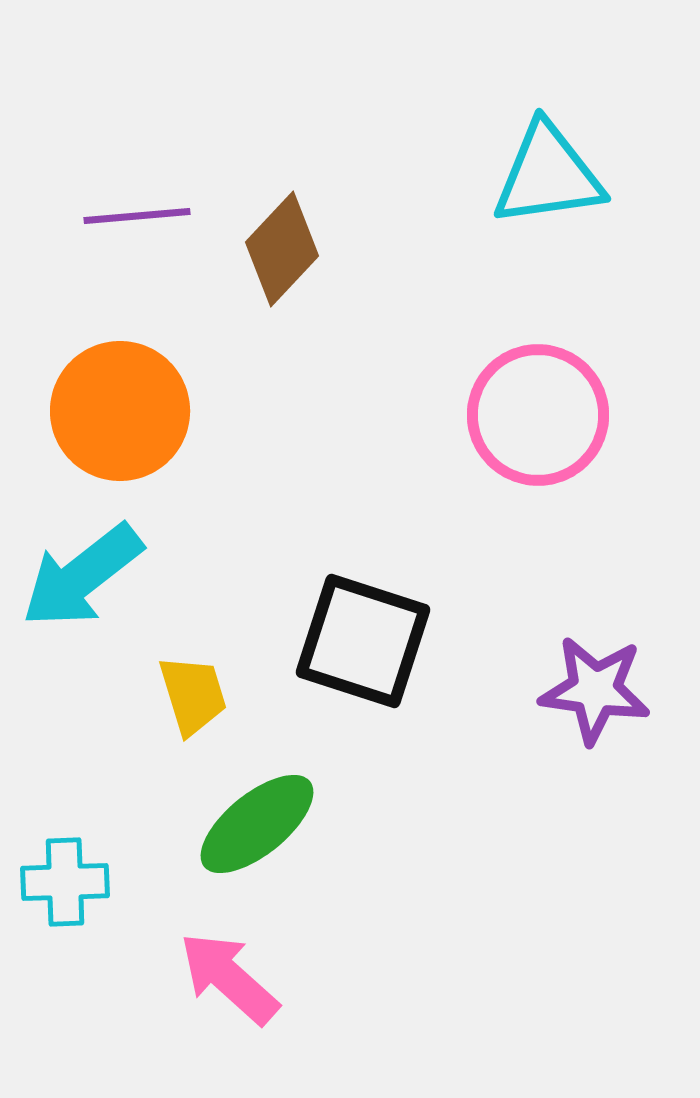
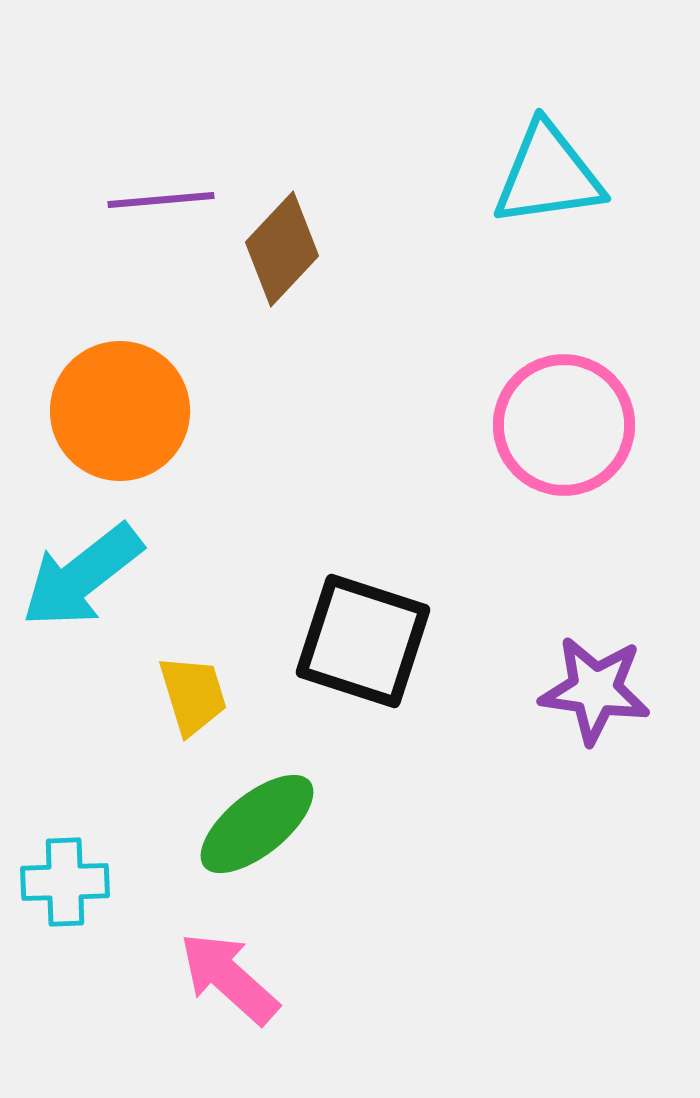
purple line: moved 24 px right, 16 px up
pink circle: moved 26 px right, 10 px down
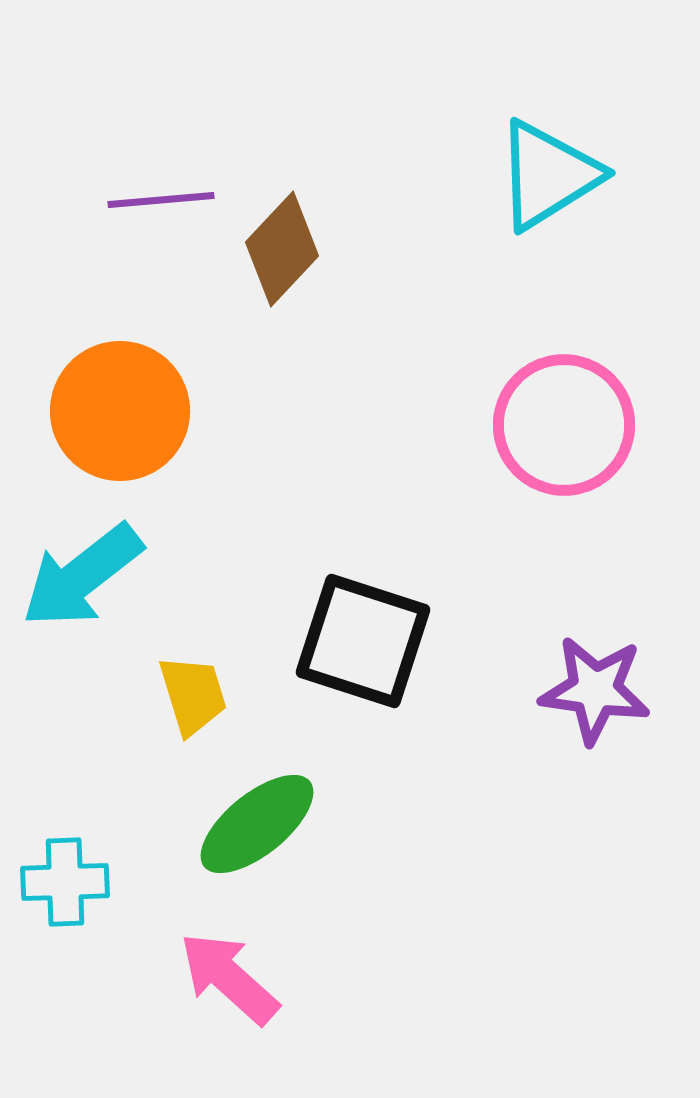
cyan triangle: rotated 24 degrees counterclockwise
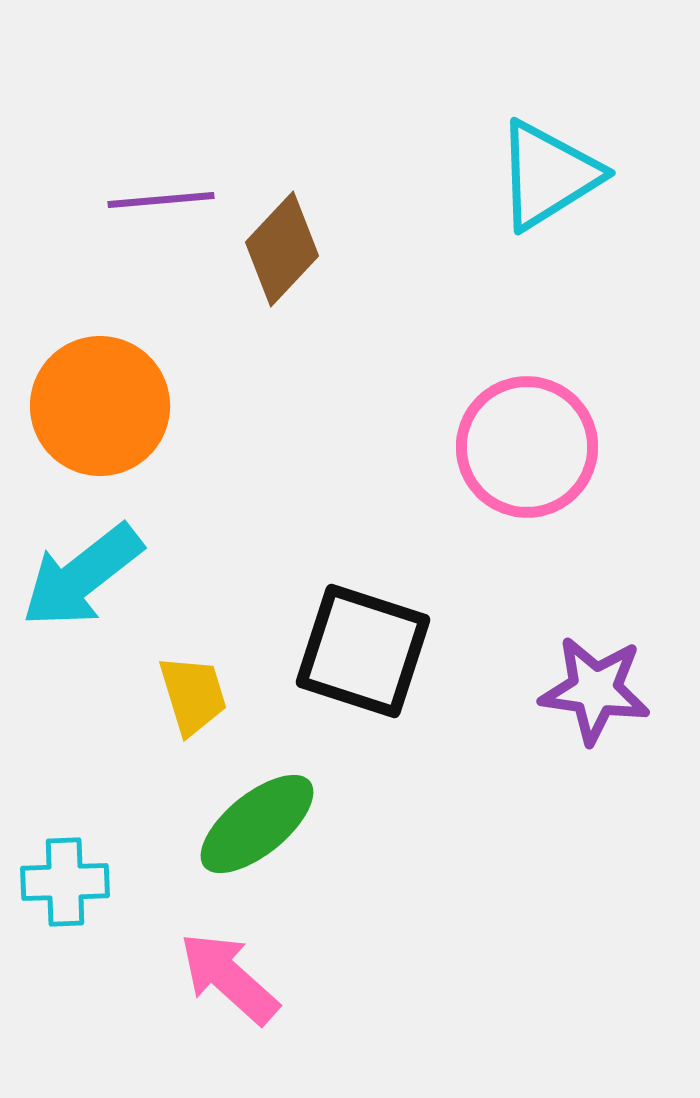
orange circle: moved 20 px left, 5 px up
pink circle: moved 37 px left, 22 px down
black square: moved 10 px down
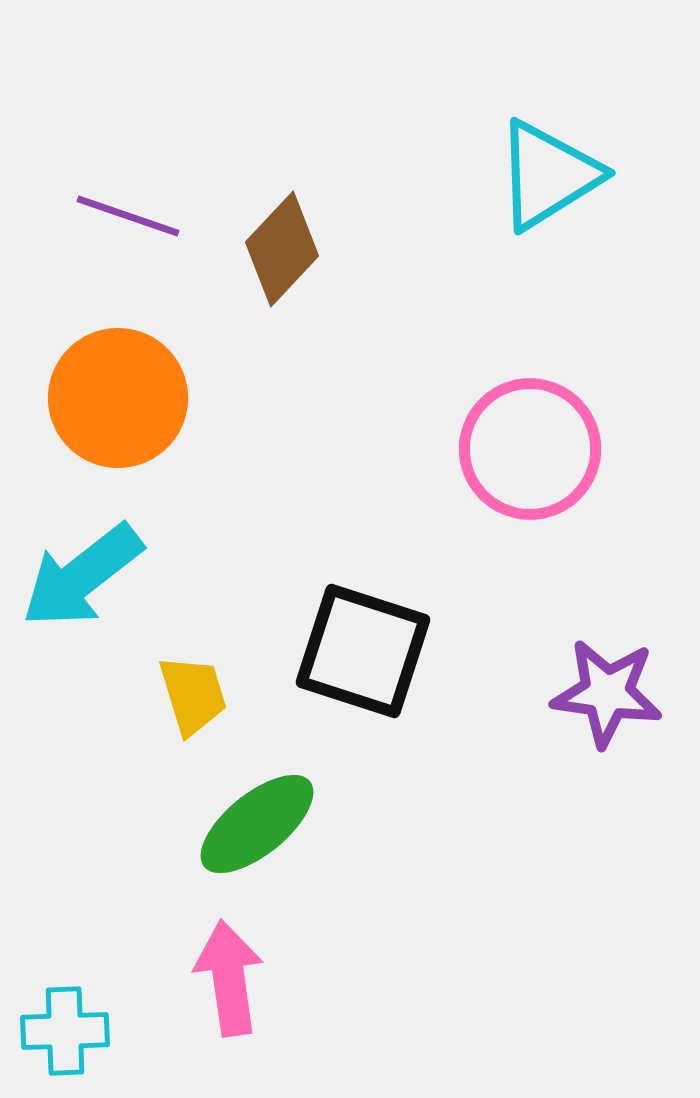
purple line: moved 33 px left, 16 px down; rotated 24 degrees clockwise
orange circle: moved 18 px right, 8 px up
pink circle: moved 3 px right, 2 px down
purple star: moved 12 px right, 3 px down
cyan cross: moved 149 px down
pink arrow: rotated 40 degrees clockwise
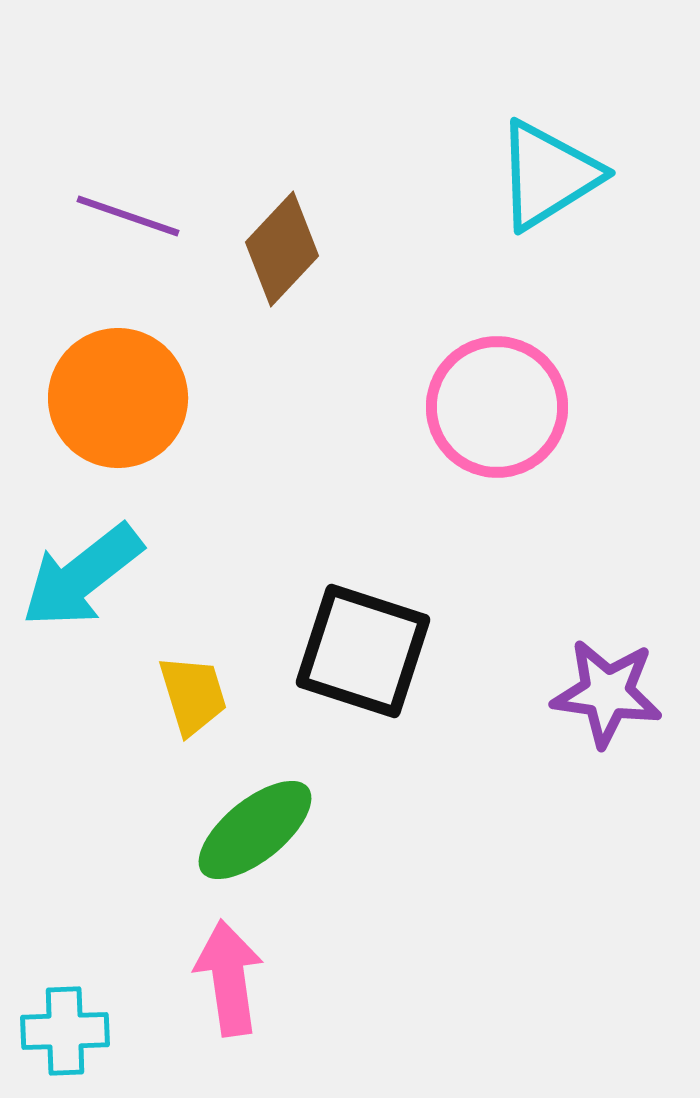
pink circle: moved 33 px left, 42 px up
green ellipse: moved 2 px left, 6 px down
